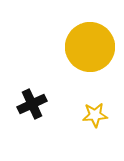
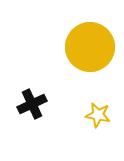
yellow star: moved 3 px right; rotated 15 degrees clockwise
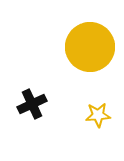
yellow star: rotated 15 degrees counterclockwise
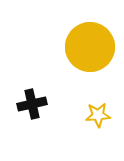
black cross: rotated 12 degrees clockwise
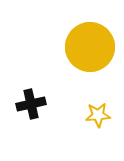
black cross: moved 1 px left
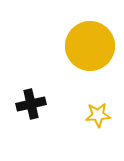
yellow circle: moved 1 px up
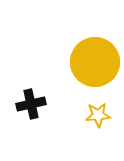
yellow circle: moved 5 px right, 16 px down
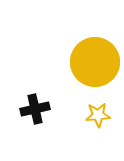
black cross: moved 4 px right, 5 px down
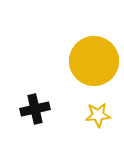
yellow circle: moved 1 px left, 1 px up
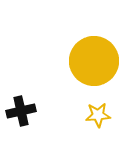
black cross: moved 14 px left, 2 px down
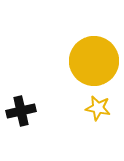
yellow star: moved 7 px up; rotated 15 degrees clockwise
